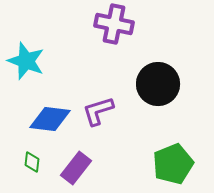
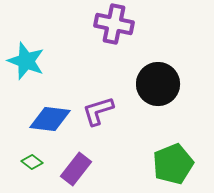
green diamond: rotated 60 degrees counterclockwise
purple rectangle: moved 1 px down
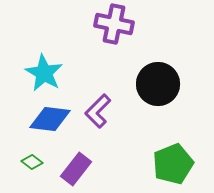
cyan star: moved 18 px right, 12 px down; rotated 9 degrees clockwise
purple L-shape: rotated 28 degrees counterclockwise
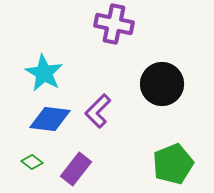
black circle: moved 4 px right
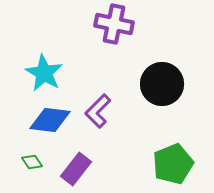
blue diamond: moved 1 px down
green diamond: rotated 20 degrees clockwise
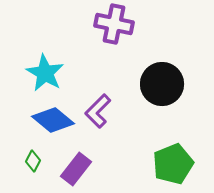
cyan star: moved 1 px right
blue diamond: moved 3 px right; rotated 33 degrees clockwise
green diamond: moved 1 px right, 1 px up; rotated 60 degrees clockwise
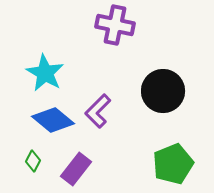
purple cross: moved 1 px right, 1 px down
black circle: moved 1 px right, 7 px down
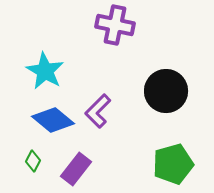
cyan star: moved 2 px up
black circle: moved 3 px right
green pentagon: rotated 6 degrees clockwise
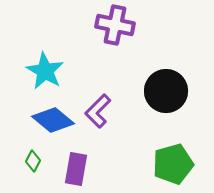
purple rectangle: rotated 28 degrees counterclockwise
